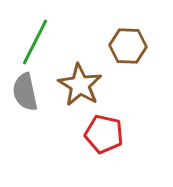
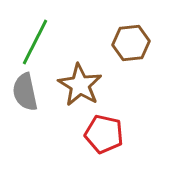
brown hexagon: moved 3 px right, 3 px up; rotated 9 degrees counterclockwise
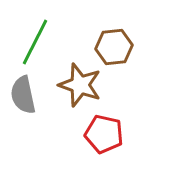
brown hexagon: moved 17 px left, 4 px down
brown star: rotated 12 degrees counterclockwise
gray semicircle: moved 2 px left, 3 px down
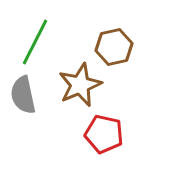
brown hexagon: rotated 6 degrees counterclockwise
brown star: rotated 30 degrees clockwise
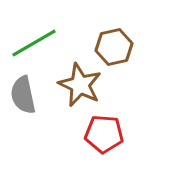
green line: moved 1 px left, 1 px down; rotated 33 degrees clockwise
brown star: rotated 24 degrees counterclockwise
red pentagon: rotated 9 degrees counterclockwise
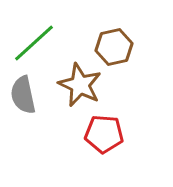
green line: rotated 12 degrees counterclockwise
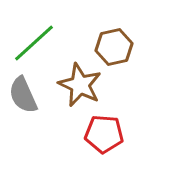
gray semicircle: rotated 12 degrees counterclockwise
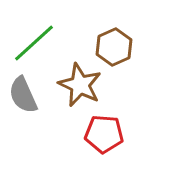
brown hexagon: rotated 12 degrees counterclockwise
